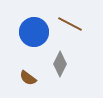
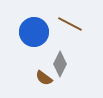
brown semicircle: moved 16 px right
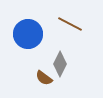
blue circle: moved 6 px left, 2 px down
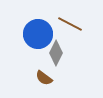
blue circle: moved 10 px right
gray diamond: moved 4 px left, 11 px up
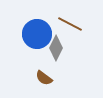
blue circle: moved 1 px left
gray diamond: moved 5 px up
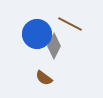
gray diamond: moved 2 px left, 2 px up
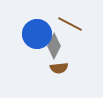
brown semicircle: moved 15 px right, 10 px up; rotated 42 degrees counterclockwise
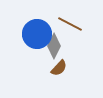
brown semicircle: rotated 42 degrees counterclockwise
